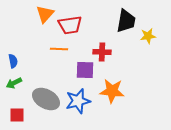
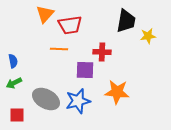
orange star: moved 5 px right, 1 px down
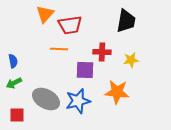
yellow star: moved 17 px left, 24 px down
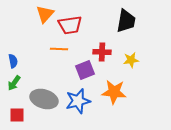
purple square: rotated 24 degrees counterclockwise
green arrow: rotated 28 degrees counterclockwise
orange star: moved 3 px left
gray ellipse: moved 2 px left; rotated 12 degrees counterclockwise
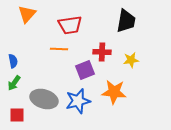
orange triangle: moved 18 px left
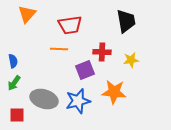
black trapezoid: rotated 20 degrees counterclockwise
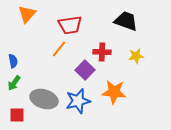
black trapezoid: rotated 60 degrees counterclockwise
orange line: rotated 54 degrees counterclockwise
yellow star: moved 5 px right, 4 px up
purple square: rotated 24 degrees counterclockwise
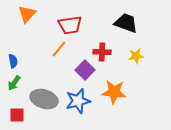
black trapezoid: moved 2 px down
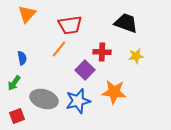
blue semicircle: moved 9 px right, 3 px up
red square: moved 1 px down; rotated 21 degrees counterclockwise
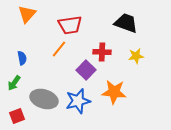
purple square: moved 1 px right
